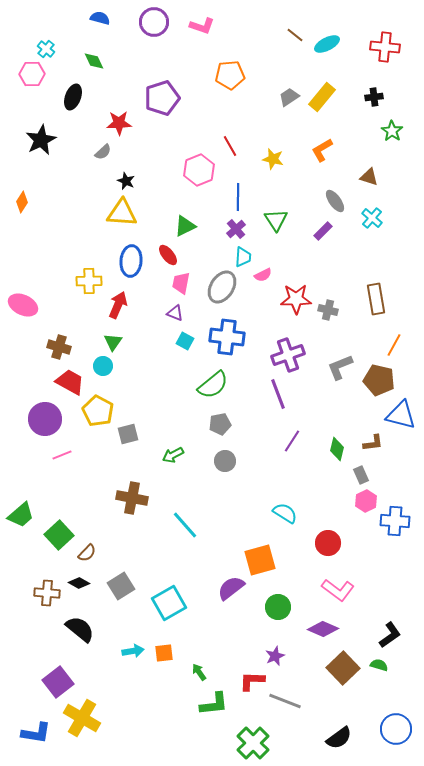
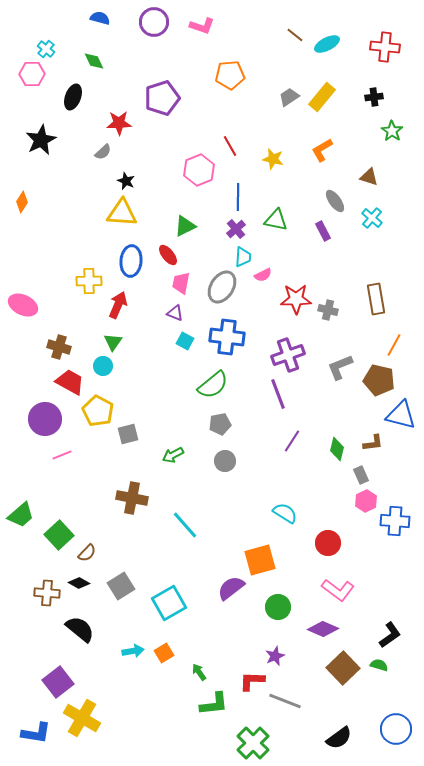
green triangle at (276, 220): rotated 45 degrees counterclockwise
purple rectangle at (323, 231): rotated 72 degrees counterclockwise
orange square at (164, 653): rotated 24 degrees counterclockwise
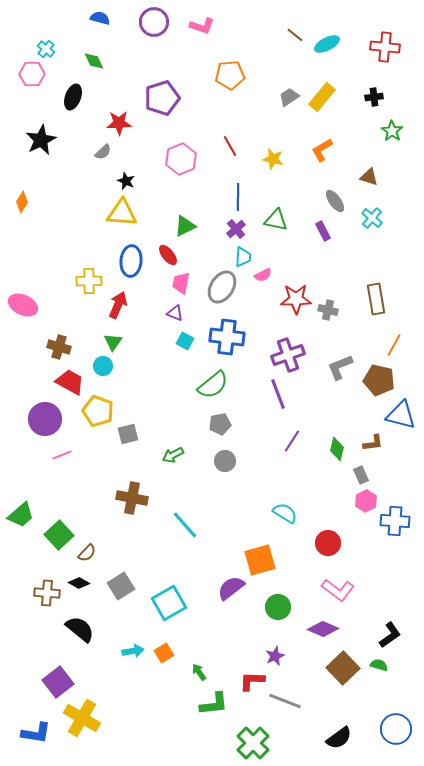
pink hexagon at (199, 170): moved 18 px left, 11 px up
yellow pentagon at (98, 411): rotated 8 degrees counterclockwise
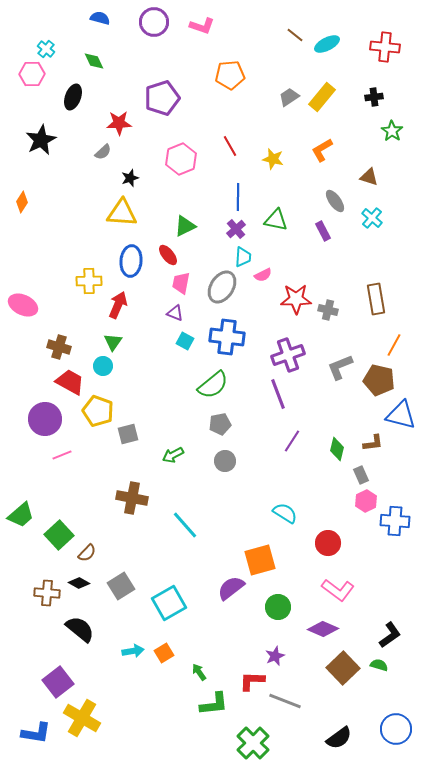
black star at (126, 181): moved 4 px right, 3 px up; rotated 30 degrees clockwise
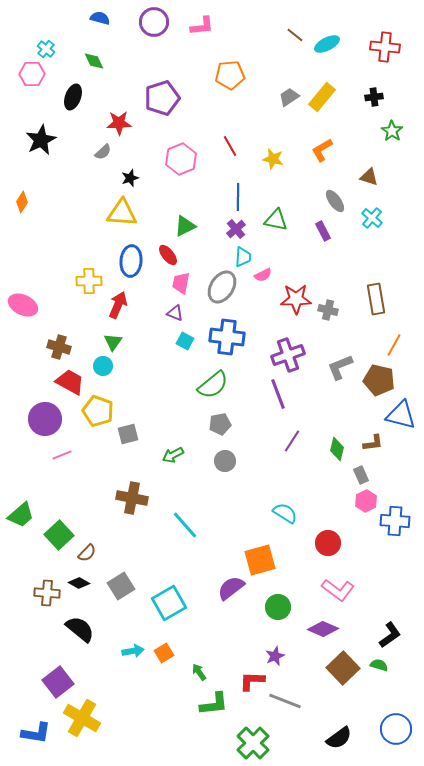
pink L-shape at (202, 26): rotated 25 degrees counterclockwise
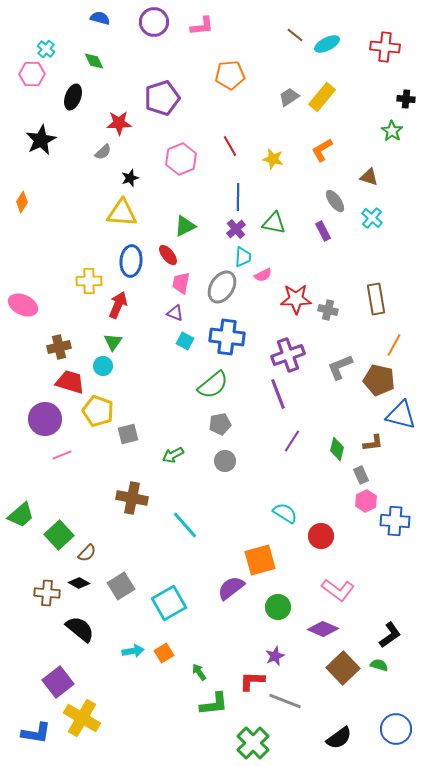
black cross at (374, 97): moved 32 px right, 2 px down; rotated 12 degrees clockwise
green triangle at (276, 220): moved 2 px left, 3 px down
brown cross at (59, 347): rotated 30 degrees counterclockwise
red trapezoid at (70, 382): rotated 12 degrees counterclockwise
red circle at (328, 543): moved 7 px left, 7 px up
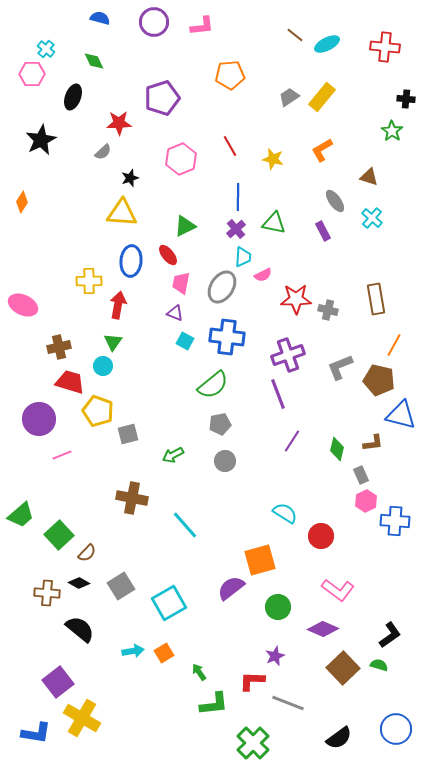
red arrow at (118, 305): rotated 12 degrees counterclockwise
purple circle at (45, 419): moved 6 px left
gray line at (285, 701): moved 3 px right, 2 px down
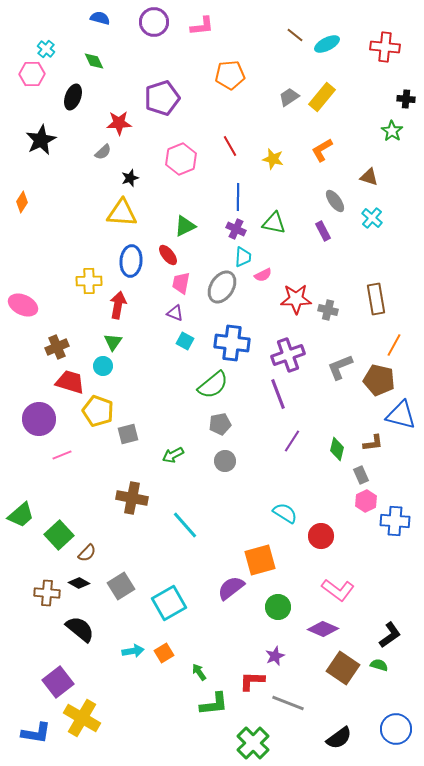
purple cross at (236, 229): rotated 24 degrees counterclockwise
blue cross at (227, 337): moved 5 px right, 6 px down
brown cross at (59, 347): moved 2 px left; rotated 10 degrees counterclockwise
brown square at (343, 668): rotated 12 degrees counterclockwise
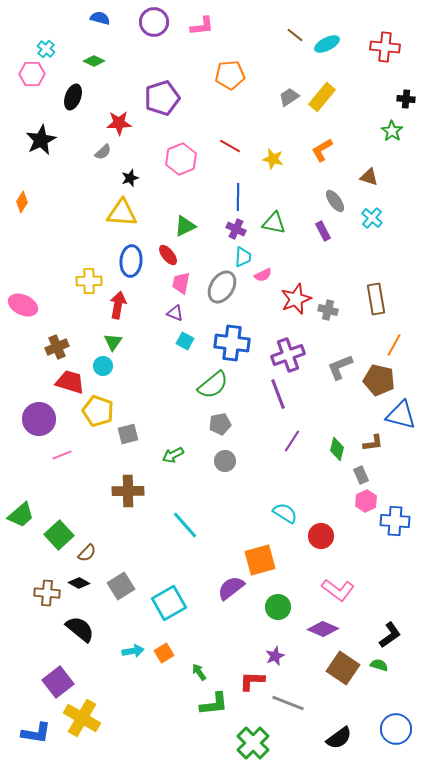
green diamond at (94, 61): rotated 40 degrees counterclockwise
red line at (230, 146): rotated 30 degrees counterclockwise
red star at (296, 299): rotated 20 degrees counterclockwise
brown cross at (132, 498): moved 4 px left, 7 px up; rotated 12 degrees counterclockwise
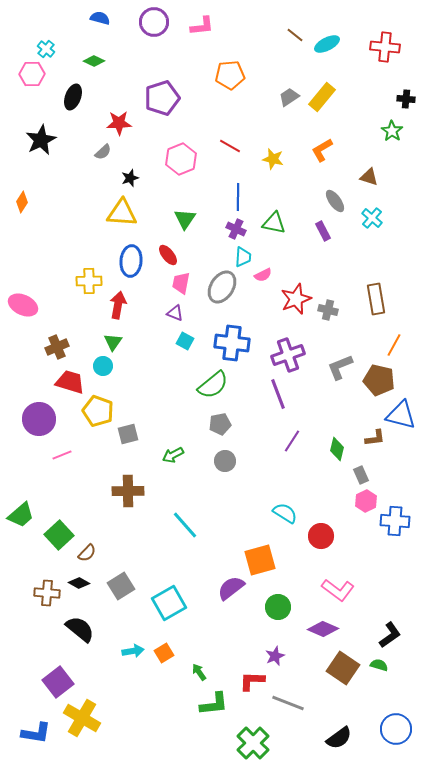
green triangle at (185, 226): moved 7 px up; rotated 30 degrees counterclockwise
brown L-shape at (373, 443): moved 2 px right, 5 px up
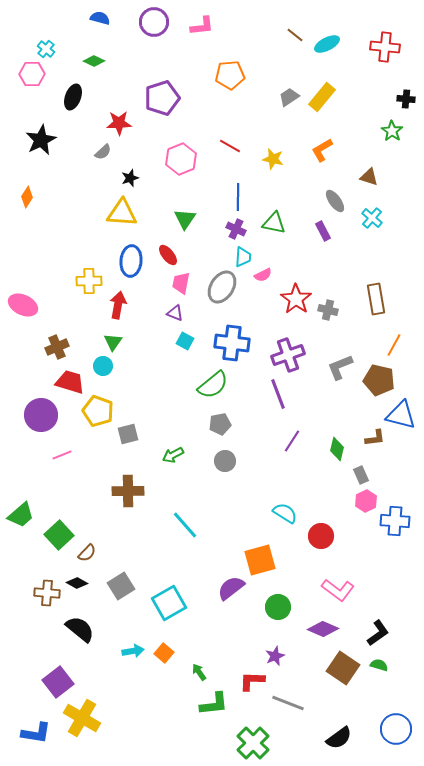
orange diamond at (22, 202): moved 5 px right, 5 px up
red star at (296, 299): rotated 16 degrees counterclockwise
purple circle at (39, 419): moved 2 px right, 4 px up
black diamond at (79, 583): moved 2 px left
black L-shape at (390, 635): moved 12 px left, 2 px up
orange square at (164, 653): rotated 18 degrees counterclockwise
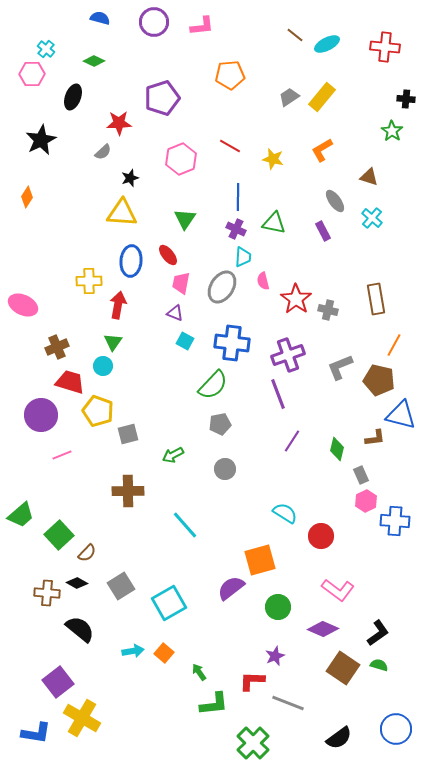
pink semicircle at (263, 275): moved 6 px down; rotated 102 degrees clockwise
green semicircle at (213, 385): rotated 8 degrees counterclockwise
gray circle at (225, 461): moved 8 px down
